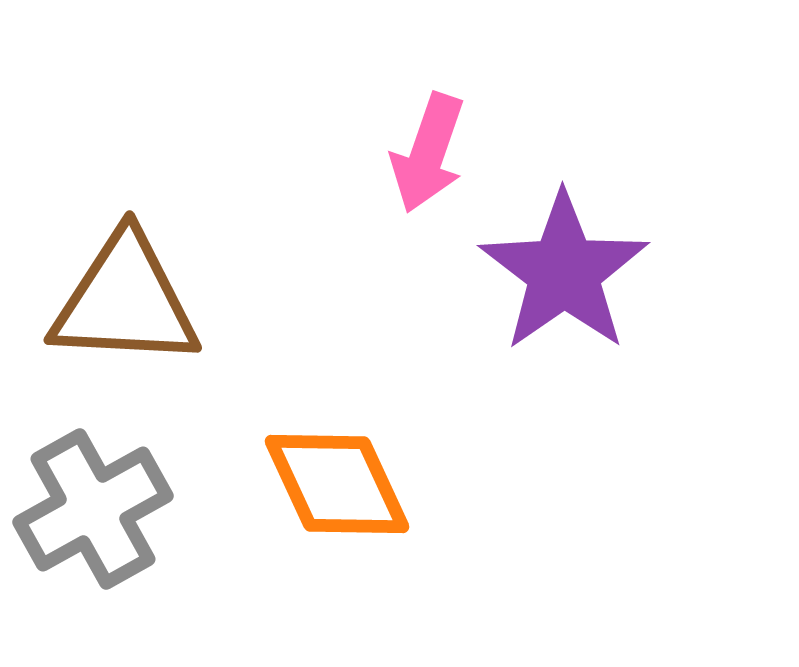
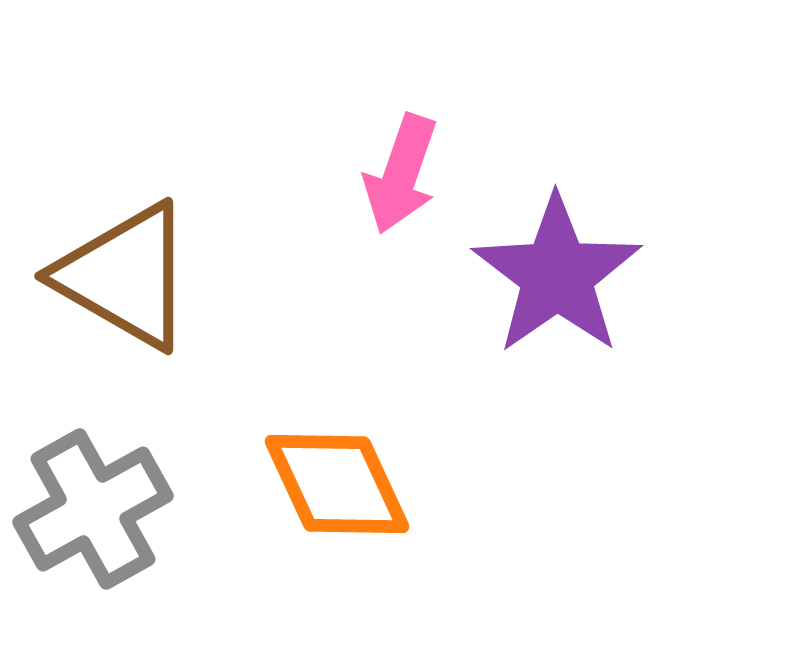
pink arrow: moved 27 px left, 21 px down
purple star: moved 7 px left, 3 px down
brown triangle: moved 25 px up; rotated 27 degrees clockwise
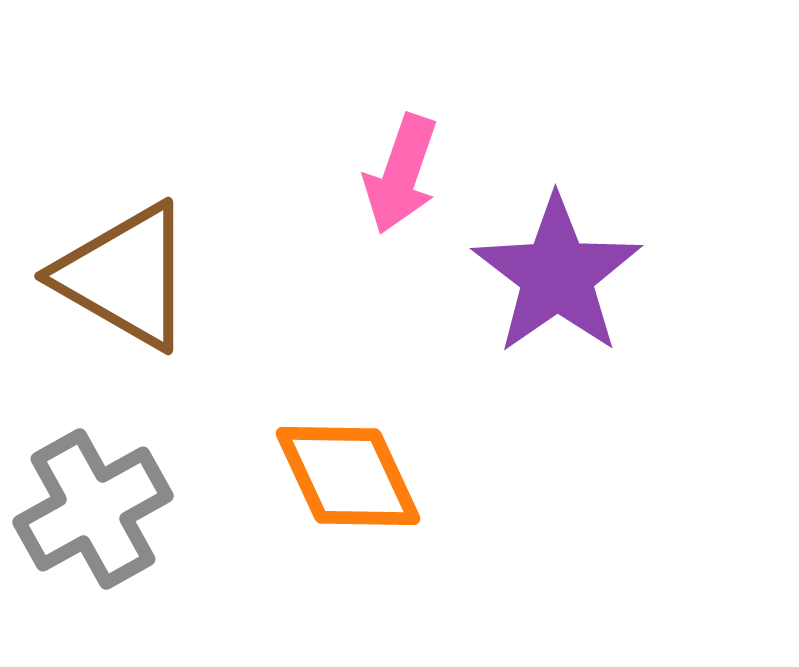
orange diamond: moved 11 px right, 8 px up
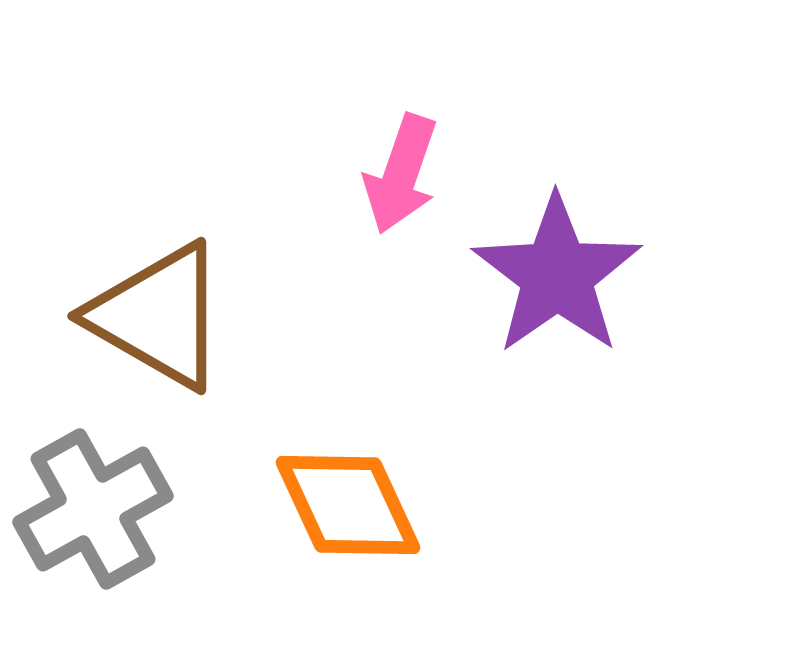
brown triangle: moved 33 px right, 40 px down
orange diamond: moved 29 px down
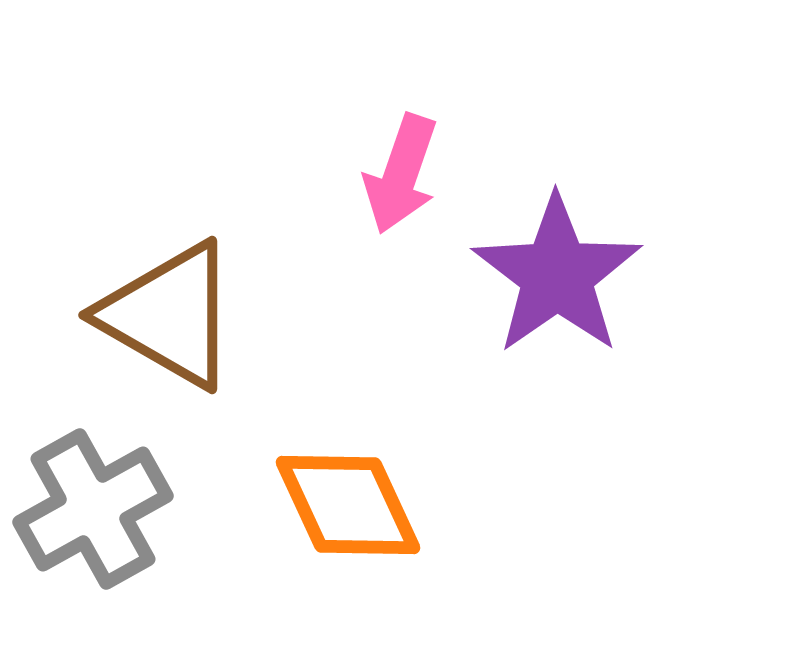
brown triangle: moved 11 px right, 1 px up
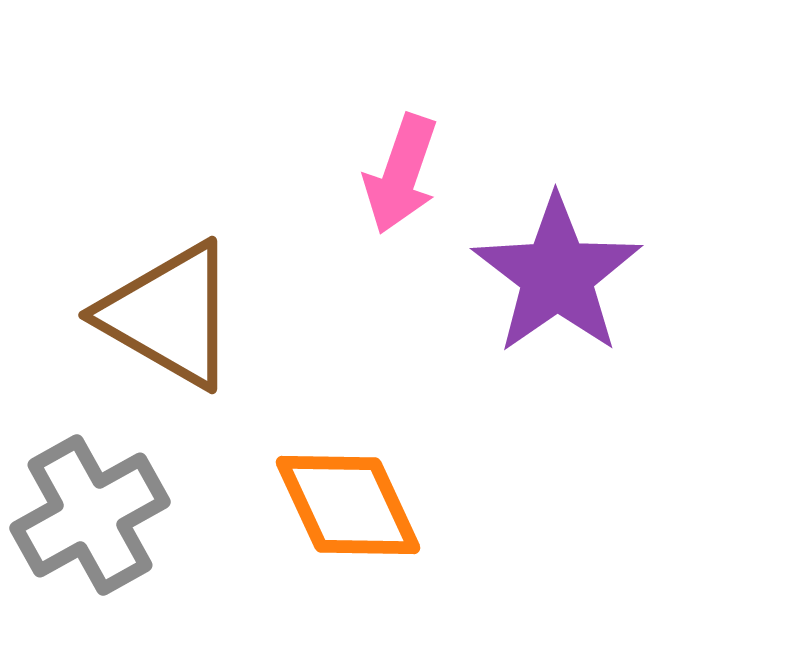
gray cross: moved 3 px left, 6 px down
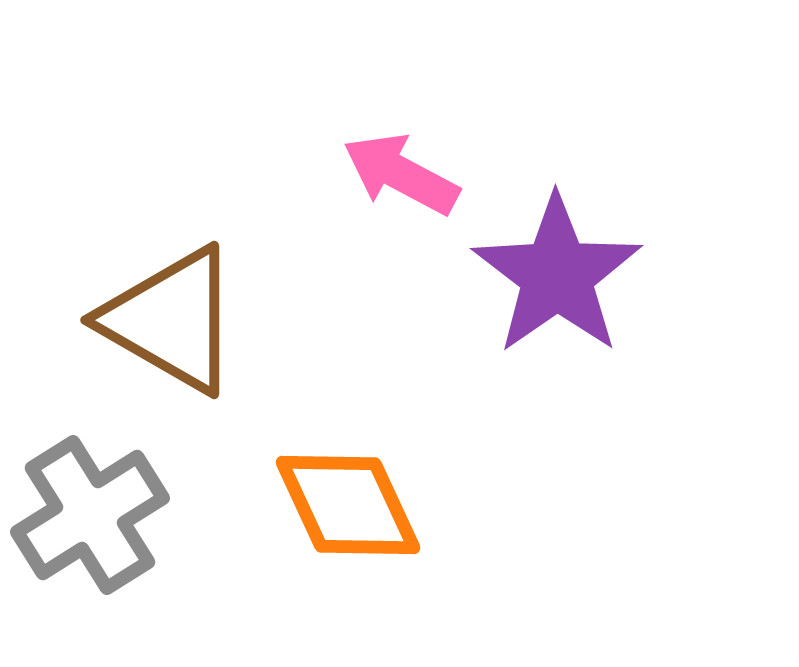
pink arrow: rotated 99 degrees clockwise
brown triangle: moved 2 px right, 5 px down
gray cross: rotated 3 degrees counterclockwise
